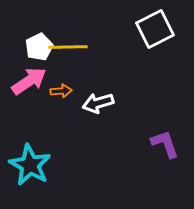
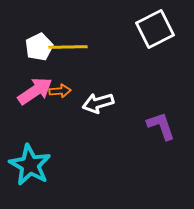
pink arrow: moved 6 px right, 10 px down
orange arrow: moved 1 px left
purple L-shape: moved 4 px left, 18 px up
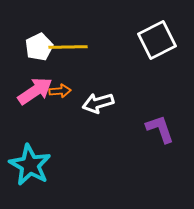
white square: moved 2 px right, 11 px down
purple L-shape: moved 1 px left, 3 px down
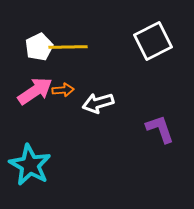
white square: moved 4 px left, 1 px down
orange arrow: moved 3 px right, 1 px up
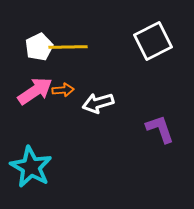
cyan star: moved 1 px right, 2 px down
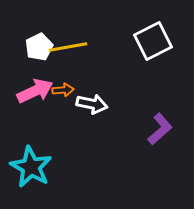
yellow line: rotated 9 degrees counterclockwise
pink arrow: rotated 9 degrees clockwise
white arrow: moved 6 px left, 1 px down; rotated 152 degrees counterclockwise
purple L-shape: rotated 68 degrees clockwise
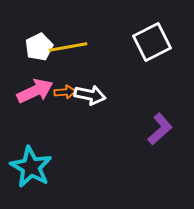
white square: moved 1 px left, 1 px down
orange arrow: moved 2 px right, 2 px down
white arrow: moved 2 px left, 9 px up
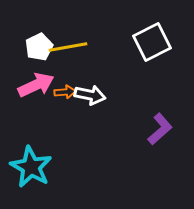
pink arrow: moved 1 px right, 6 px up
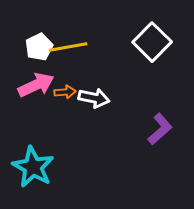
white square: rotated 18 degrees counterclockwise
white arrow: moved 4 px right, 3 px down
cyan star: moved 2 px right
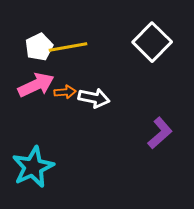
purple L-shape: moved 4 px down
cyan star: rotated 18 degrees clockwise
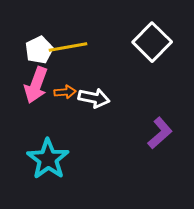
white pentagon: moved 3 px down
pink arrow: rotated 135 degrees clockwise
cyan star: moved 15 px right, 8 px up; rotated 12 degrees counterclockwise
